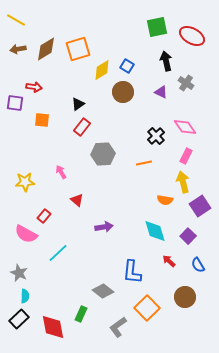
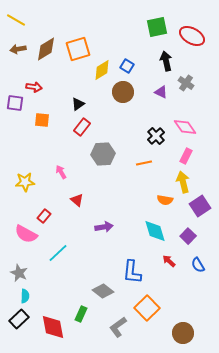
brown circle at (185, 297): moved 2 px left, 36 px down
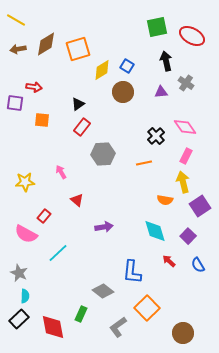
brown diamond at (46, 49): moved 5 px up
purple triangle at (161, 92): rotated 32 degrees counterclockwise
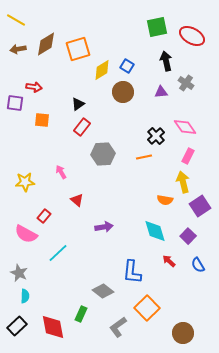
pink rectangle at (186, 156): moved 2 px right
orange line at (144, 163): moved 6 px up
black rectangle at (19, 319): moved 2 px left, 7 px down
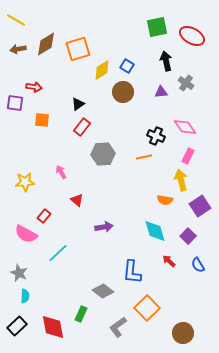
black cross at (156, 136): rotated 24 degrees counterclockwise
yellow arrow at (183, 182): moved 2 px left, 2 px up
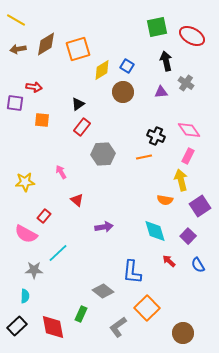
pink diamond at (185, 127): moved 4 px right, 3 px down
gray star at (19, 273): moved 15 px right, 3 px up; rotated 24 degrees counterclockwise
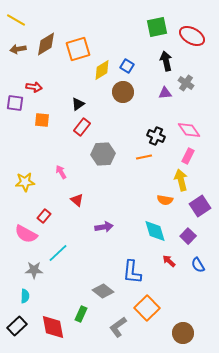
purple triangle at (161, 92): moved 4 px right, 1 px down
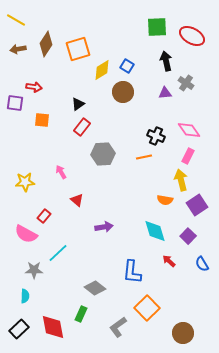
green square at (157, 27): rotated 10 degrees clockwise
brown diamond at (46, 44): rotated 25 degrees counterclockwise
purple square at (200, 206): moved 3 px left, 1 px up
blue semicircle at (198, 265): moved 4 px right, 1 px up
gray diamond at (103, 291): moved 8 px left, 3 px up
black rectangle at (17, 326): moved 2 px right, 3 px down
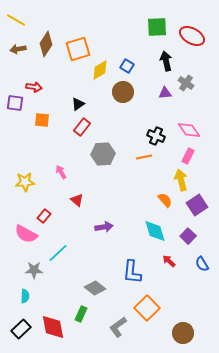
yellow diamond at (102, 70): moved 2 px left
orange semicircle at (165, 200): rotated 140 degrees counterclockwise
black rectangle at (19, 329): moved 2 px right
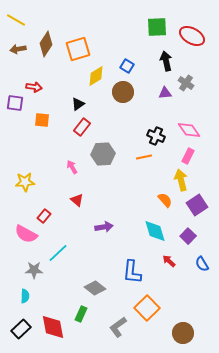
yellow diamond at (100, 70): moved 4 px left, 6 px down
pink arrow at (61, 172): moved 11 px right, 5 px up
